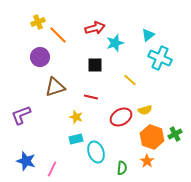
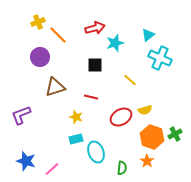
pink line: rotated 21 degrees clockwise
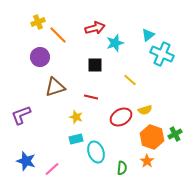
cyan cross: moved 2 px right, 4 px up
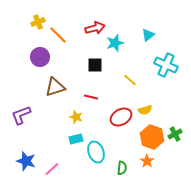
cyan cross: moved 4 px right, 11 px down
